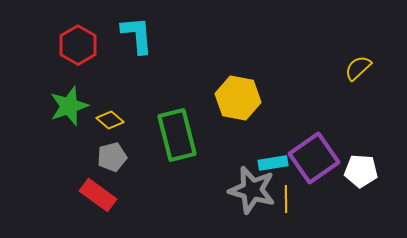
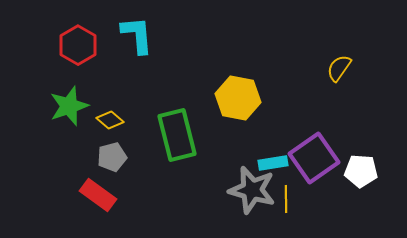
yellow semicircle: moved 19 px left; rotated 12 degrees counterclockwise
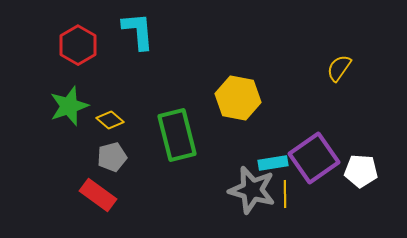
cyan L-shape: moved 1 px right, 4 px up
yellow line: moved 1 px left, 5 px up
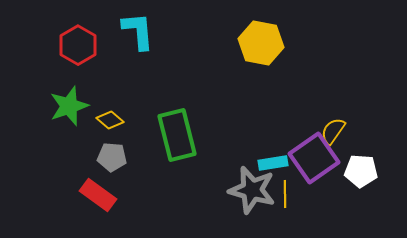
yellow semicircle: moved 6 px left, 63 px down
yellow hexagon: moved 23 px right, 55 px up
gray pentagon: rotated 20 degrees clockwise
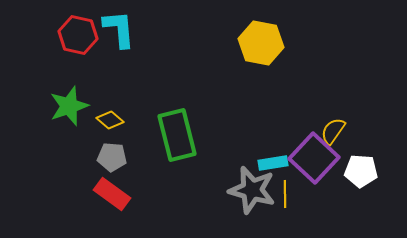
cyan L-shape: moved 19 px left, 2 px up
red hexagon: moved 10 px up; rotated 18 degrees counterclockwise
purple square: rotated 12 degrees counterclockwise
red rectangle: moved 14 px right, 1 px up
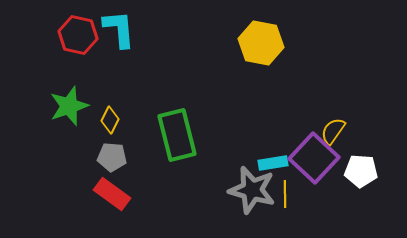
yellow diamond: rotated 76 degrees clockwise
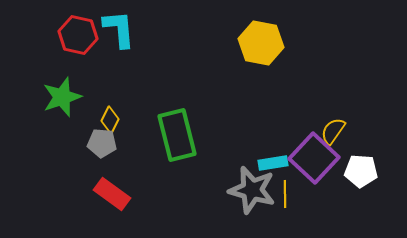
green star: moved 7 px left, 9 px up
gray pentagon: moved 10 px left, 14 px up
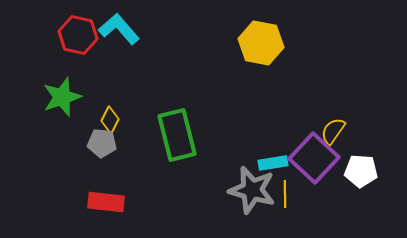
cyan L-shape: rotated 36 degrees counterclockwise
red rectangle: moved 6 px left, 8 px down; rotated 30 degrees counterclockwise
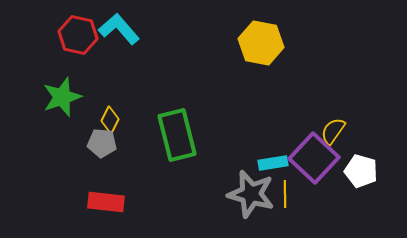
white pentagon: rotated 12 degrees clockwise
gray star: moved 1 px left, 4 px down
